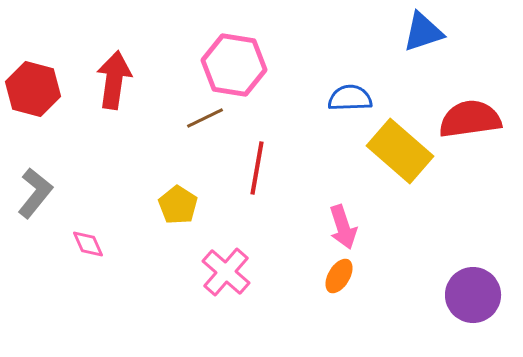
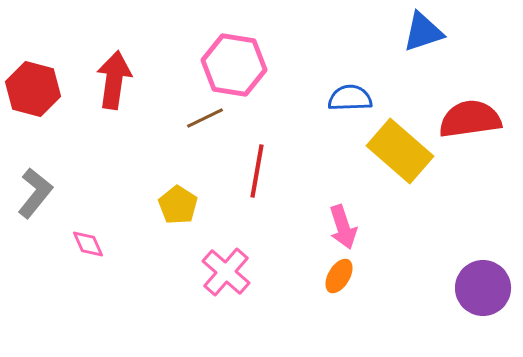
red line: moved 3 px down
purple circle: moved 10 px right, 7 px up
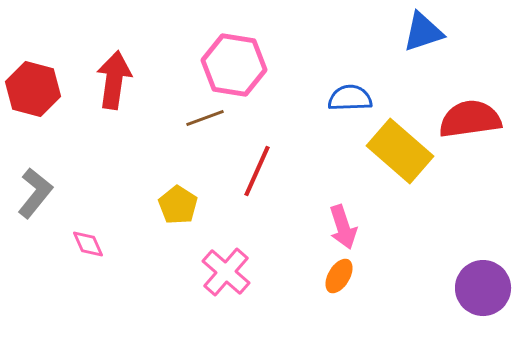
brown line: rotated 6 degrees clockwise
red line: rotated 14 degrees clockwise
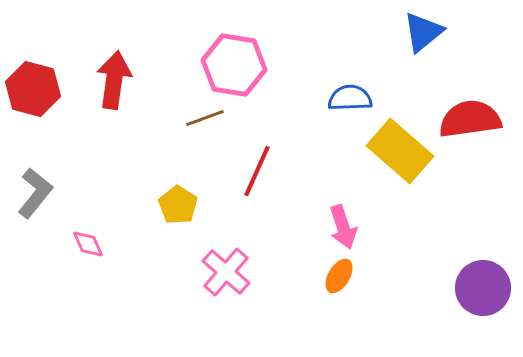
blue triangle: rotated 21 degrees counterclockwise
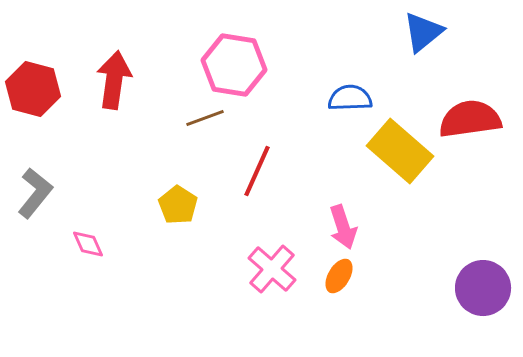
pink cross: moved 46 px right, 3 px up
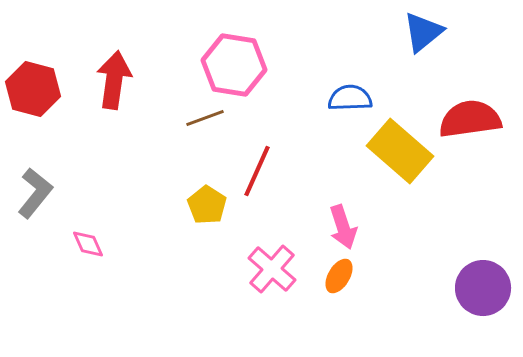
yellow pentagon: moved 29 px right
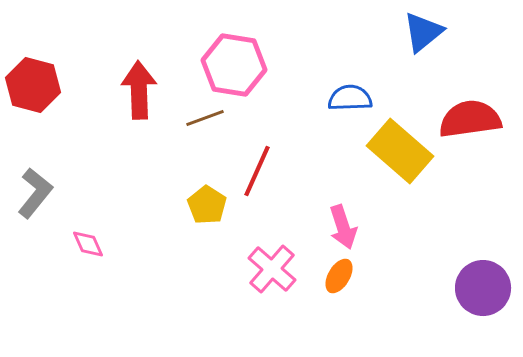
red arrow: moved 25 px right, 10 px down; rotated 10 degrees counterclockwise
red hexagon: moved 4 px up
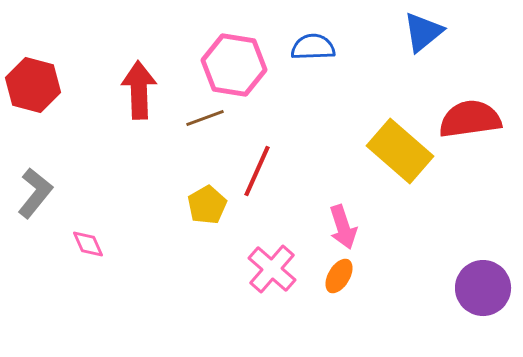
blue semicircle: moved 37 px left, 51 px up
yellow pentagon: rotated 9 degrees clockwise
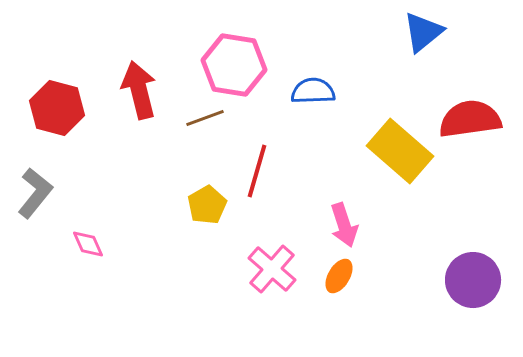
blue semicircle: moved 44 px down
red hexagon: moved 24 px right, 23 px down
red arrow: rotated 12 degrees counterclockwise
red line: rotated 8 degrees counterclockwise
pink arrow: moved 1 px right, 2 px up
purple circle: moved 10 px left, 8 px up
